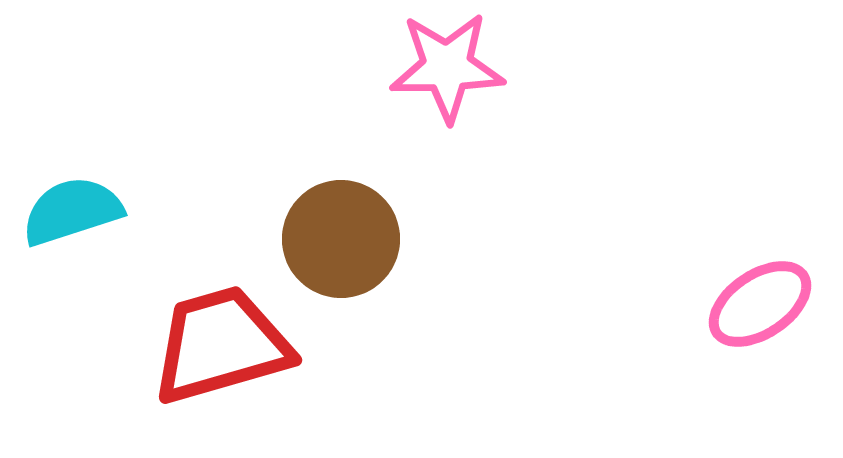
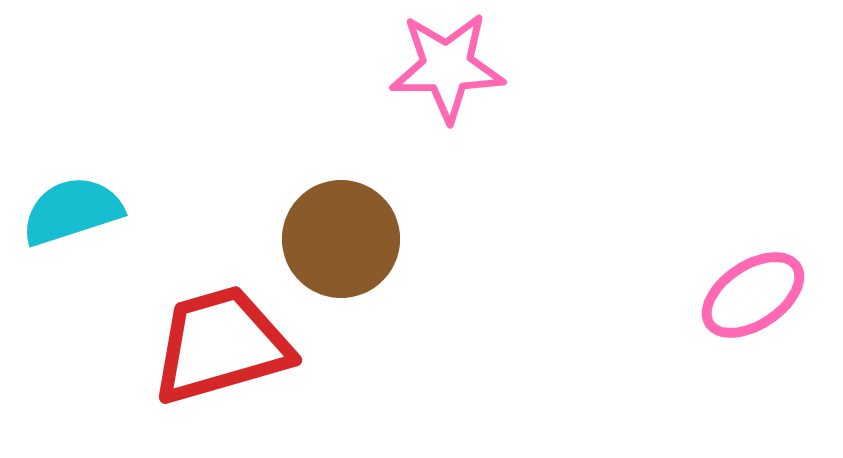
pink ellipse: moved 7 px left, 9 px up
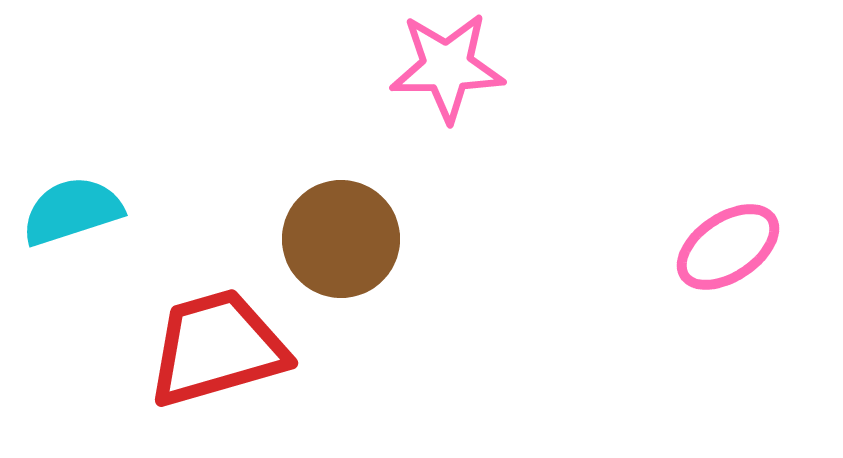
pink ellipse: moved 25 px left, 48 px up
red trapezoid: moved 4 px left, 3 px down
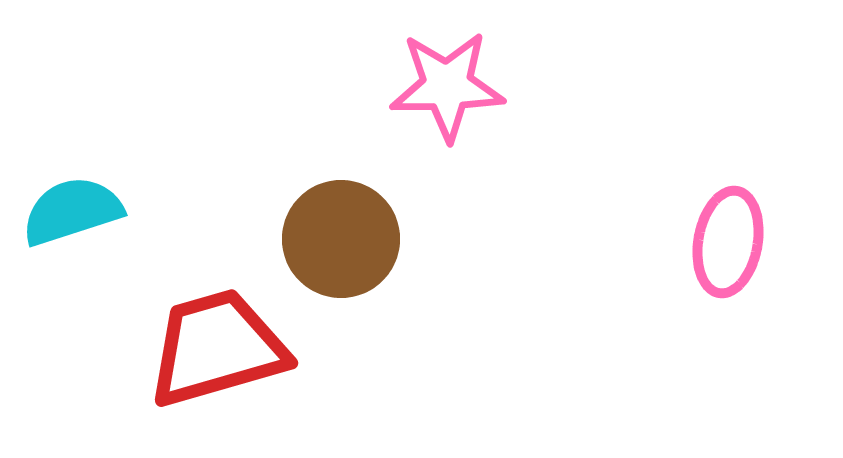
pink star: moved 19 px down
pink ellipse: moved 5 px up; rotated 46 degrees counterclockwise
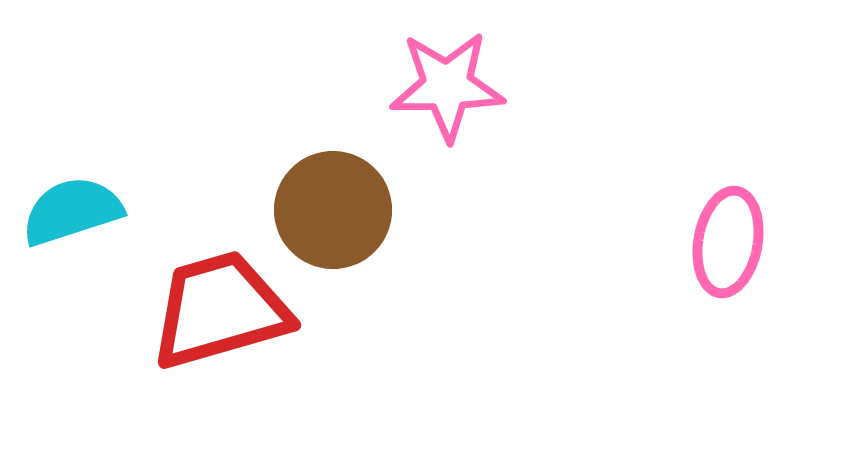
brown circle: moved 8 px left, 29 px up
red trapezoid: moved 3 px right, 38 px up
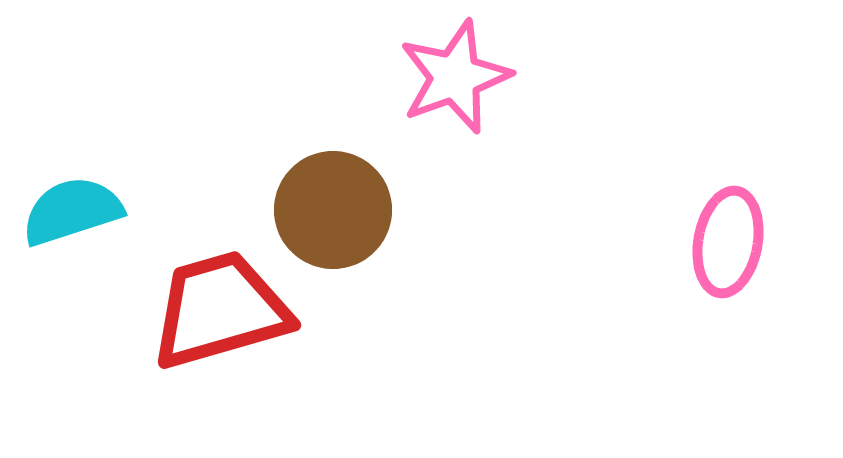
pink star: moved 8 px right, 9 px up; rotated 19 degrees counterclockwise
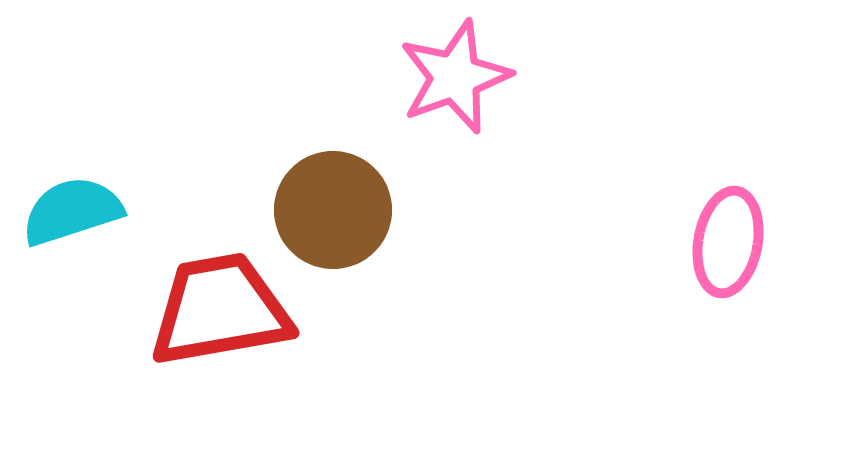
red trapezoid: rotated 6 degrees clockwise
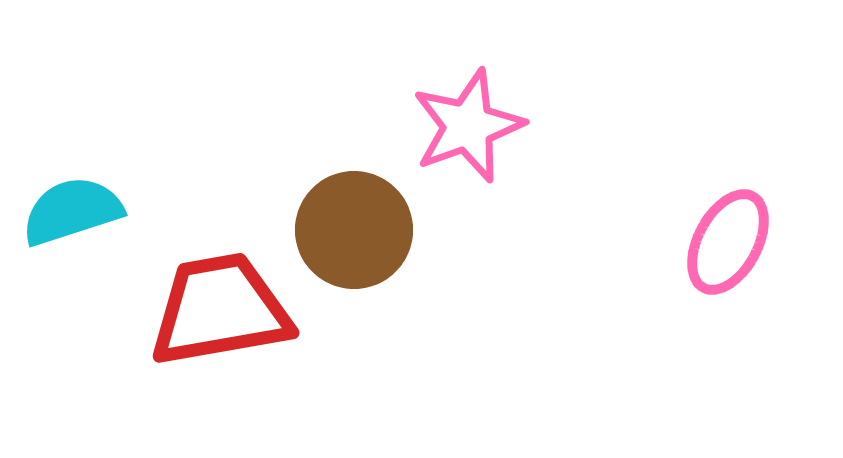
pink star: moved 13 px right, 49 px down
brown circle: moved 21 px right, 20 px down
pink ellipse: rotated 18 degrees clockwise
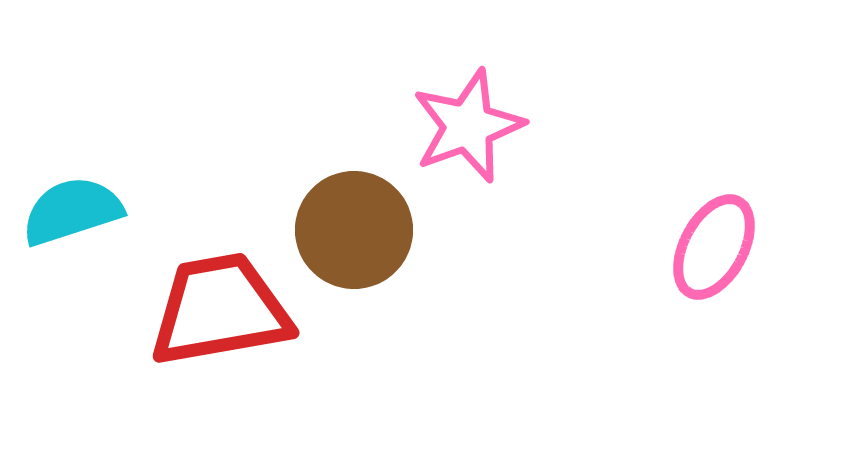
pink ellipse: moved 14 px left, 5 px down
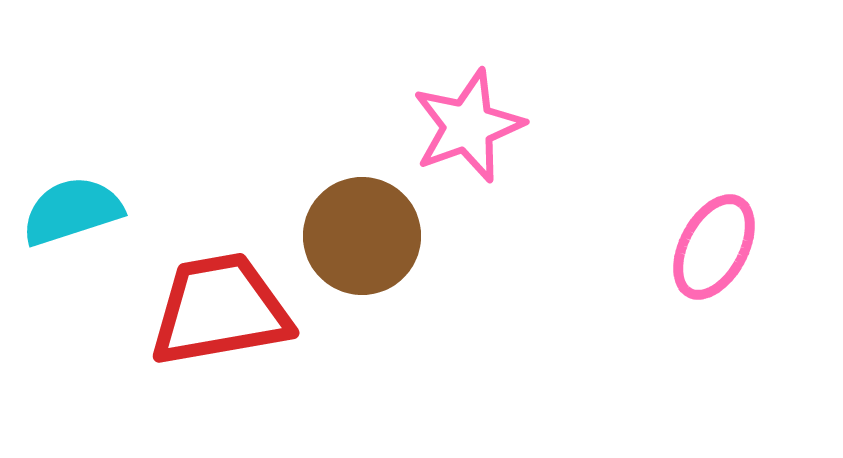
brown circle: moved 8 px right, 6 px down
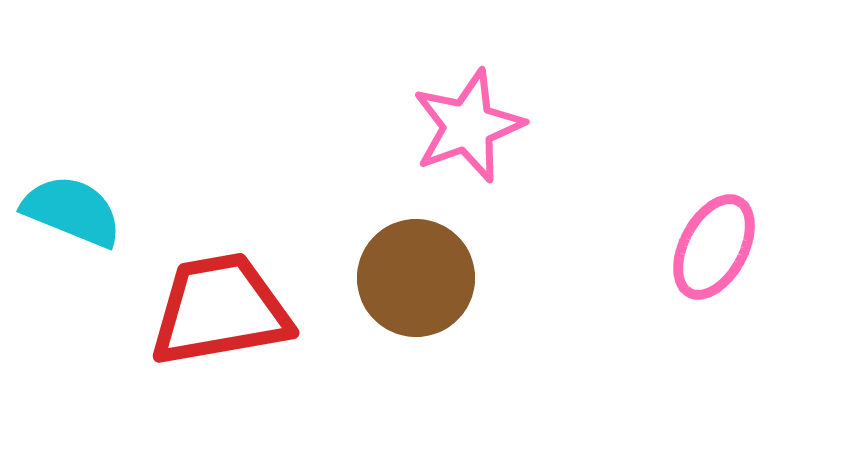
cyan semicircle: rotated 40 degrees clockwise
brown circle: moved 54 px right, 42 px down
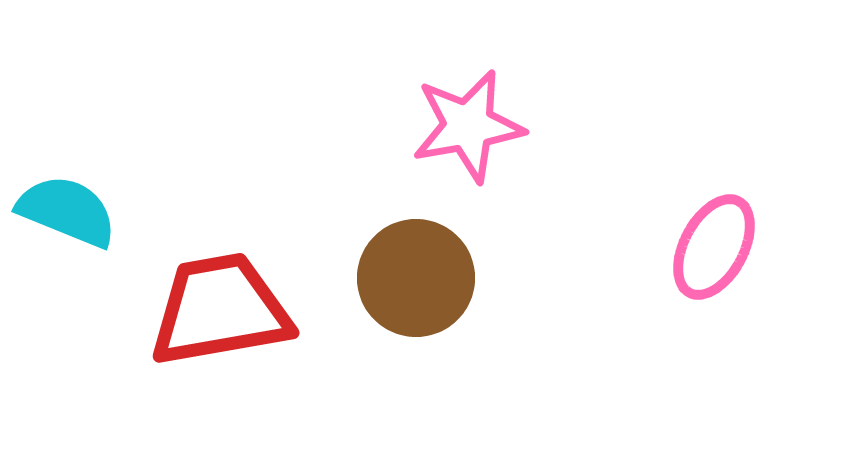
pink star: rotated 10 degrees clockwise
cyan semicircle: moved 5 px left
